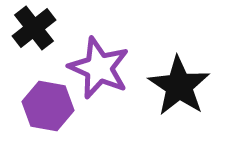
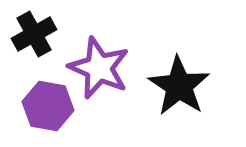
black cross: moved 6 px down; rotated 9 degrees clockwise
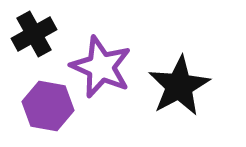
purple star: moved 2 px right, 1 px up
black star: rotated 10 degrees clockwise
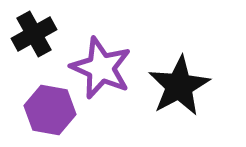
purple star: moved 1 px down
purple hexagon: moved 2 px right, 4 px down
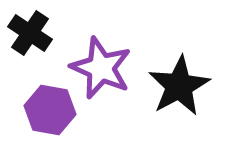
black cross: moved 4 px left, 1 px up; rotated 27 degrees counterclockwise
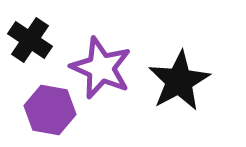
black cross: moved 7 px down
black star: moved 5 px up
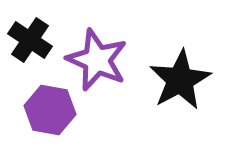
purple star: moved 4 px left, 8 px up
black star: moved 1 px right, 1 px up
